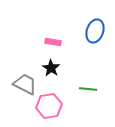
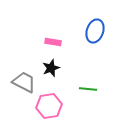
black star: rotated 18 degrees clockwise
gray trapezoid: moved 1 px left, 2 px up
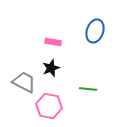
pink hexagon: rotated 20 degrees clockwise
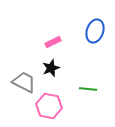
pink rectangle: rotated 35 degrees counterclockwise
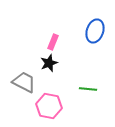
pink rectangle: rotated 42 degrees counterclockwise
black star: moved 2 px left, 5 px up
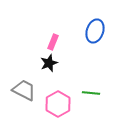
gray trapezoid: moved 8 px down
green line: moved 3 px right, 4 px down
pink hexagon: moved 9 px right, 2 px up; rotated 20 degrees clockwise
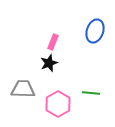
gray trapezoid: moved 1 px left, 1 px up; rotated 25 degrees counterclockwise
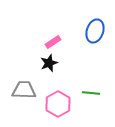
pink rectangle: rotated 35 degrees clockwise
gray trapezoid: moved 1 px right, 1 px down
